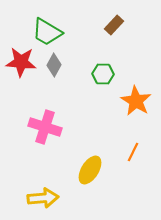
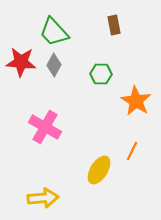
brown rectangle: rotated 54 degrees counterclockwise
green trapezoid: moved 7 px right; rotated 16 degrees clockwise
green hexagon: moved 2 px left
pink cross: rotated 12 degrees clockwise
orange line: moved 1 px left, 1 px up
yellow ellipse: moved 9 px right
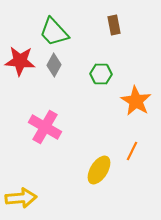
red star: moved 1 px left, 1 px up
yellow arrow: moved 22 px left
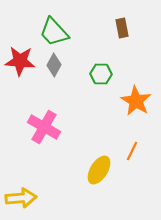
brown rectangle: moved 8 px right, 3 px down
pink cross: moved 1 px left
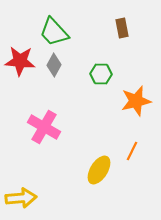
orange star: rotated 28 degrees clockwise
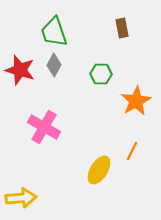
green trapezoid: rotated 24 degrees clockwise
red star: moved 9 px down; rotated 12 degrees clockwise
orange star: rotated 16 degrees counterclockwise
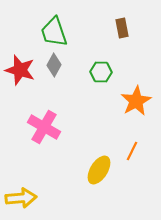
green hexagon: moved 2 px up
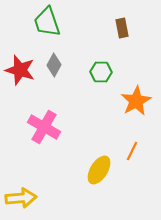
green trapezoid: moved 7 px left, 10 px up
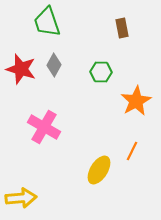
red star: moved 1 px right, 1 px up
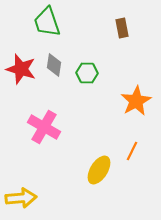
gray diamond: rotated 20 degrees counterclockwise
green hexagon: moved 14 px left, 1 px down
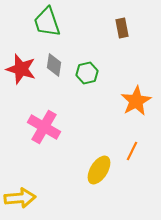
green hexagon: rotated 15 degrees counterclockwise
yellow arrow: moved 1 px left
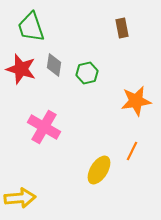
green trapezoid: moved 16 px left, 5 px down
orange star: rotated 20 degrees clockwise
